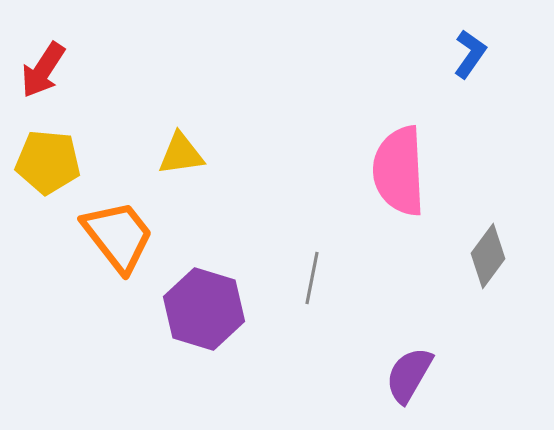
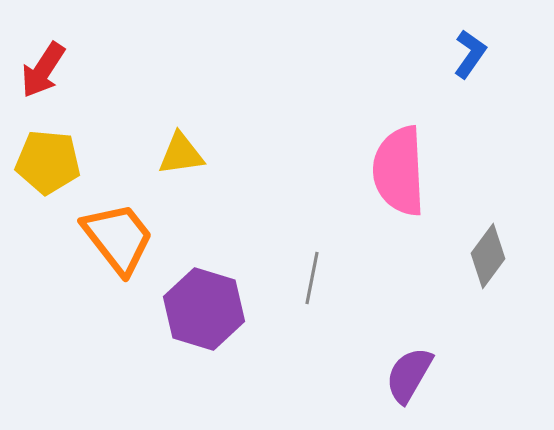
orange trapezoid: moved 2 px down
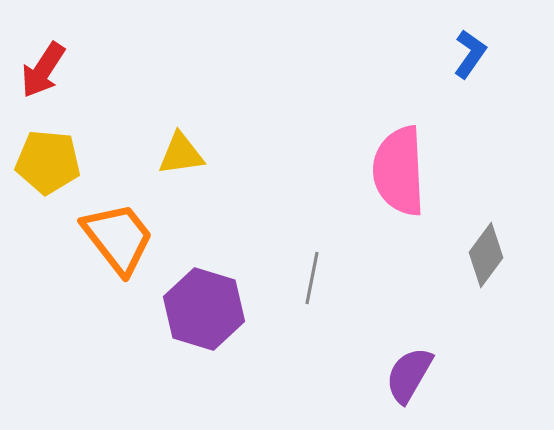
gray diamond: moved 2 px left, 1 px up
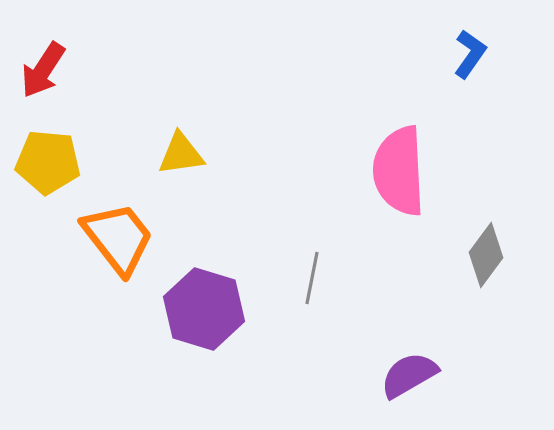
purple semicircle: rotated 30 degrees clockwise
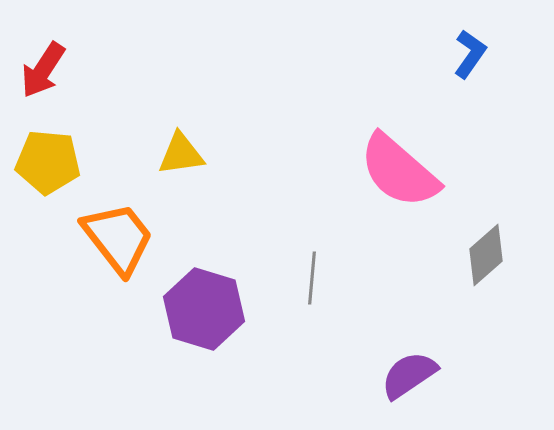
pink semicircle: rotated 46 degrees counterclockwise
gray diamond: rotated 12 degrees clockwise
gray line: rotated 6 degrees counterclockwise
purple semicircle: rotated 4 degrees counterclockwise
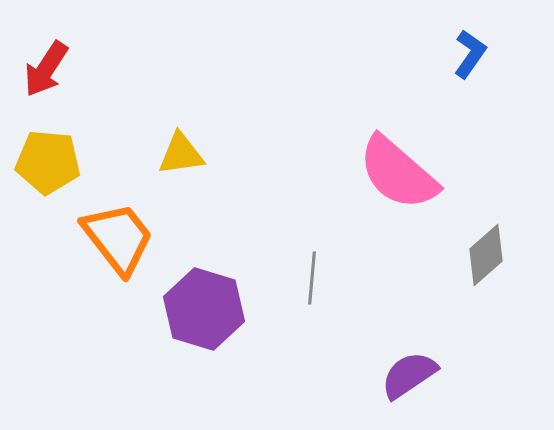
red arrow: moved 3 px right, 1 px up
pink semicircle: moved 1 px left, 2 px down
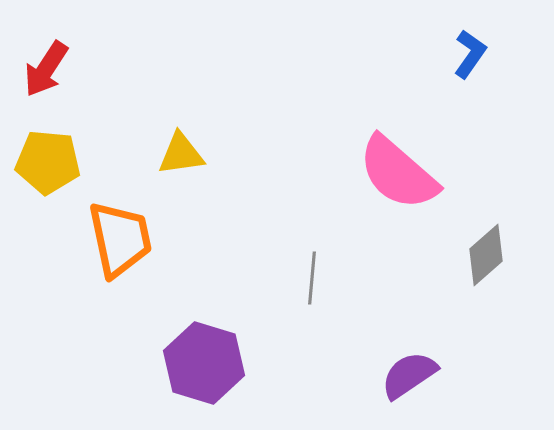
orange trapezoid: moved 2 px right, 1 px down; rotated 26 degrees clockwise
purple hexagon: moved 54 px down
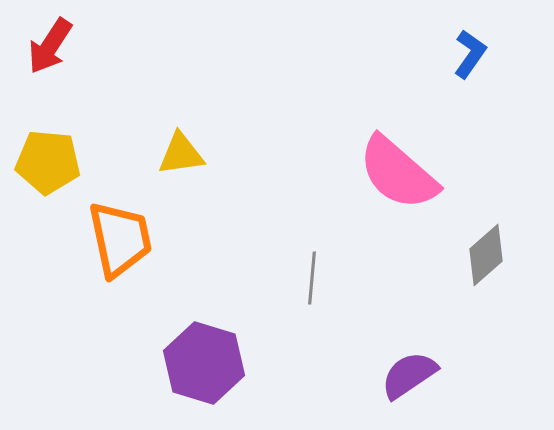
red arrow: moved 4 px right, 23 px up
